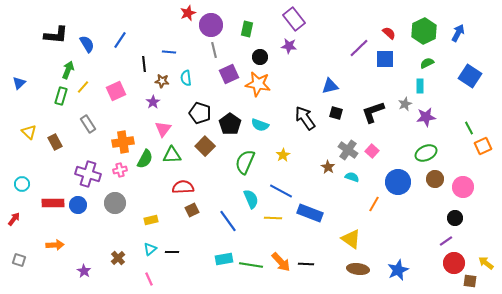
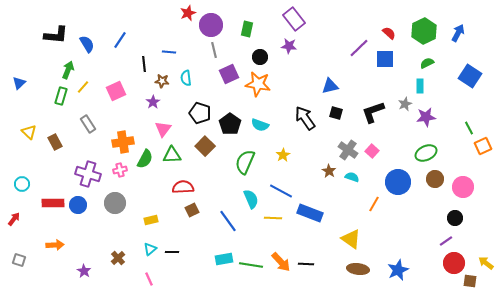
brown star at (328, 167): moved 1 px right, 4 px down
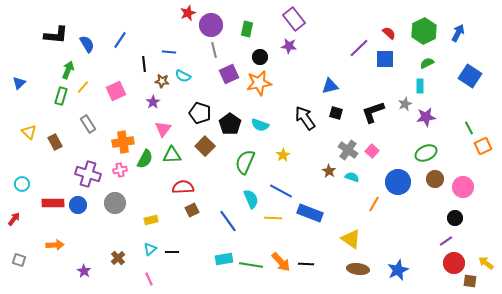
cyan semicircle at (186, 78): moved 3 px left, 2 px up; rotated 56 degrees counterclockwise
orange star at (258, 84): moved 1 px right, 1 px up; rotated 20 degrees counterclockwise
